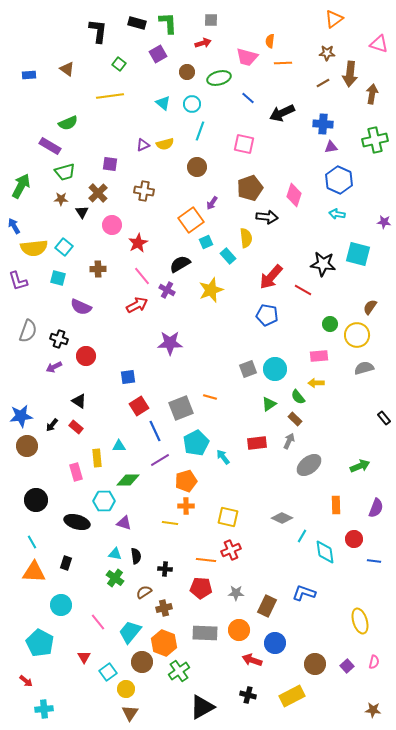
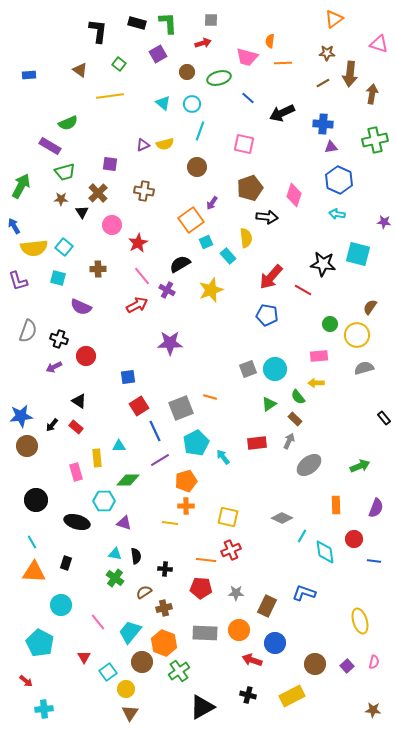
brown triangle at (67, 69): moved 13 px right, 1 px down
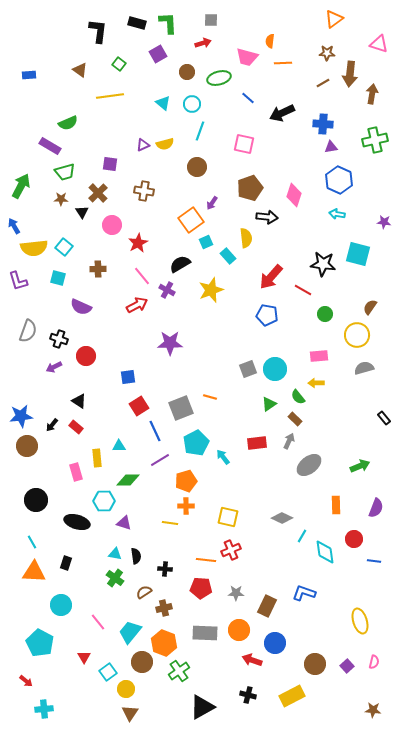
green circle at (330, 324): moved 5 px left, 10 px up
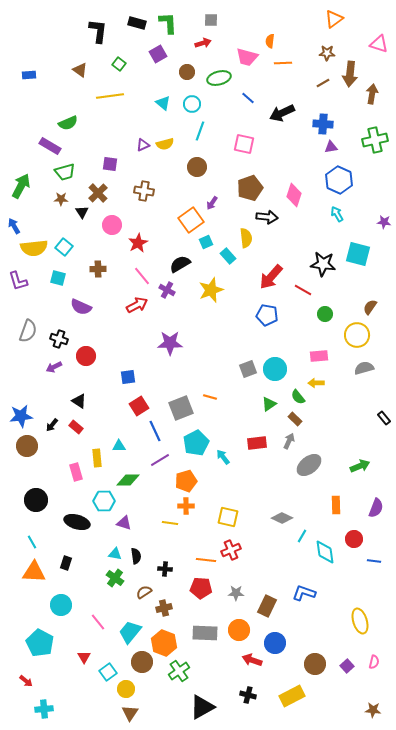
cyan arrow at (337, 214): rotated 49 degrees clockwise
